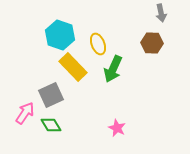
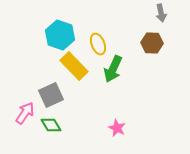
yellow rectangle: moved 1 px right, 1 px up
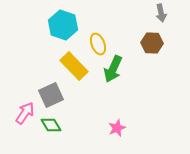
cyan hexagon: moved 3 px right, 10 px up
pink star: rotated 24 degrees clockwise
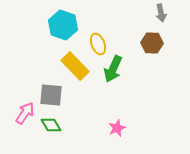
yellow rectangle: moved 1 px right
gray square: rotated 30 degrees clockwise
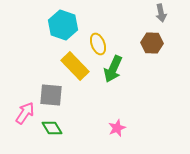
green diamond: moved 1 px right, 3 px down
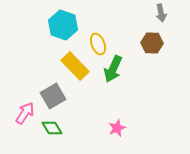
gray square: moved 2 px right, 1 px down; rotated 35 degrees counterclockwise
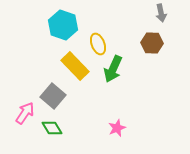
gray square: rotated 20 degrees counterclockwise
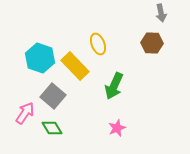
cyan hexagon: moved 23 px left, 33 px down
green arrow: moved 1 px right, 17 px down
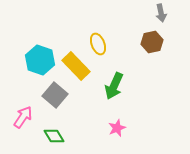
brown hexagon: moved 1 px up; rotated 15 degrees counterclockwise
cyan hexagon: moved 2 px down
yellow rectangle: moved 1 px right
gray square: moved 2 px right, 1 px up
pink arrow: moved 2 px left, 4 px down
green diamond: moved 2 px right, 8 px down
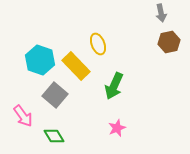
brown hexagon: moved 17 px right
pink arrow: moved 1 px up; rotated 110 degrees clockwise
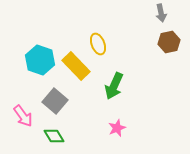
gray square: moved 6 px down
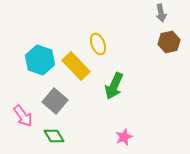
pink star: moved 7 px right, 9 px down
